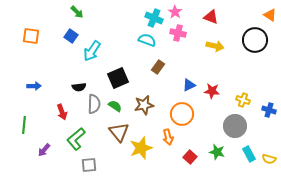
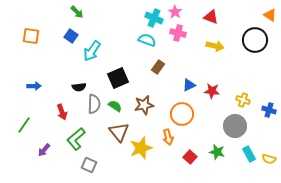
green line: rotated 30 degrees clockwise
gray square: rotated 28 degrees clockwise
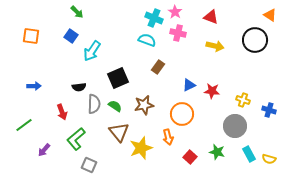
green line: rotated 18 degrees clockwise
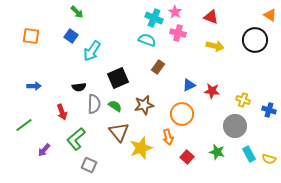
red square: moved 3 px left
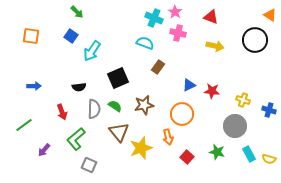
cyan semicircle: moved 2 px left, 3 px down
gray semicircle: moved 5 px down
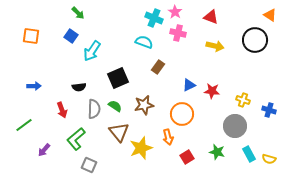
green arrow: moved 1 px right, 1 px down
cyan semicircle: moved 1 px left, 1 px up
red arrow: moved 2 px up
red square: rotated 16 degrees clockwise
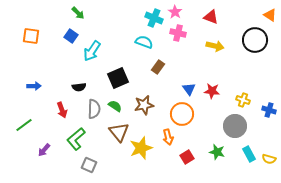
blue triangle: moved 4 px down; rotated 40 degrees counterclockwise
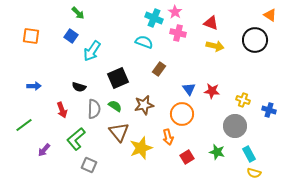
red triangle: moved 6 px down
brown rectangle: moved 1 px right, 2 px down
black semicircle: rotated 24 degrees clockwise
yellow semicircle: moved 15 px left, 14 px down
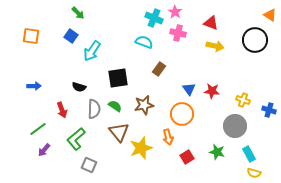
black square: rotated 15 degrees clockwise
green line: moved 14 px right, 4 px down
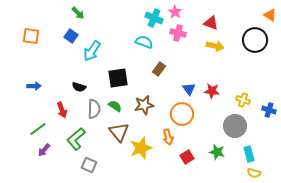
cyan rectangle: rotated 14 degrees clockwise
